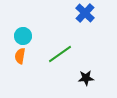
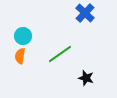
black star: rotated 21 degrees clockwise
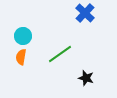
orange semicircle: moved 1 px right, 1 px down
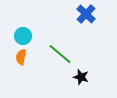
blue cross: moved 1 px right, 1 px down
green line: rotated 75 degrees clockwise
black star: moved 5 px left, 1 px up
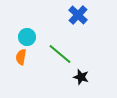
blue cross: moved 8 px left, 1 px down
cyan circle: moved 4 px right, 1 px down
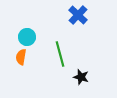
green line: rotated 35 degrees clockwise
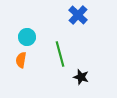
orange semicircle: moved 3 px down
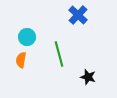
green line: moved 1 px left
black star: moved 7 px right
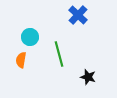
cyan circle: moved 3 px right
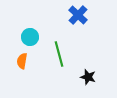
orange semicircle: moved 1 px right, 1 px down
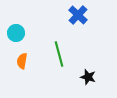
cyan circle: moved 14 px left, 4 px up
